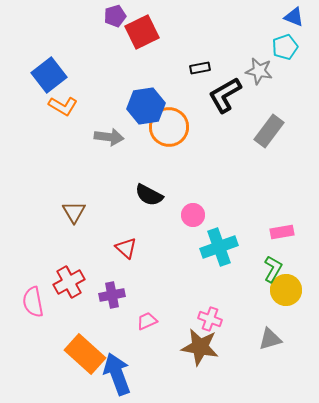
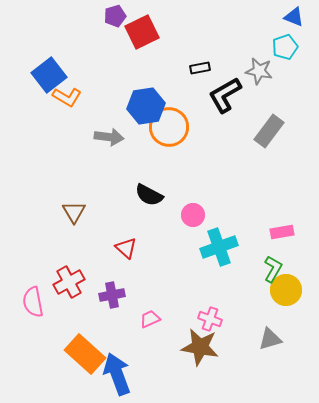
orange L-shape: moved 4 px right, 9 px up
pink trapezoid: moved 3 px right, 2 px up
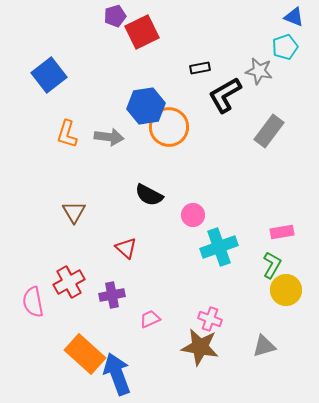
orange L-shape: moved 37 px down; rotated 76 degrees clockwise
green L-shape: moved 1 px left, 4 px up
gray triangle: moved 6 px left, 7 px down
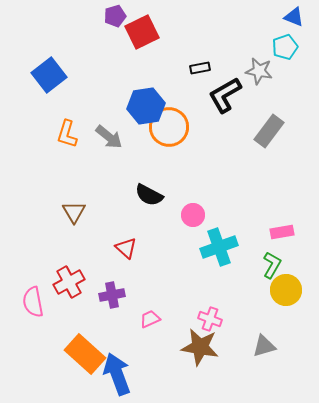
gray arrow: rotated 32 degrees clockwise
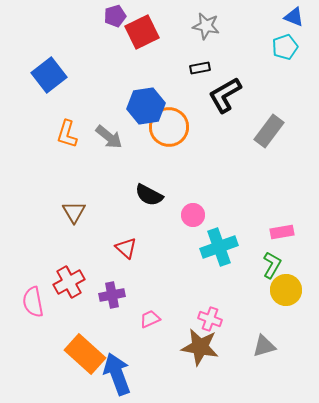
gray star: moved 53 px left, 45 px up
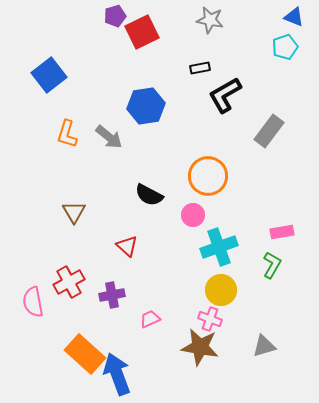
gray star: moved 4 px right, 6 px up
orange circle: moved 39 px right, 49 px down
red triangle: moved 1 px right, 2 px up
yellow circle: moved 65 px left
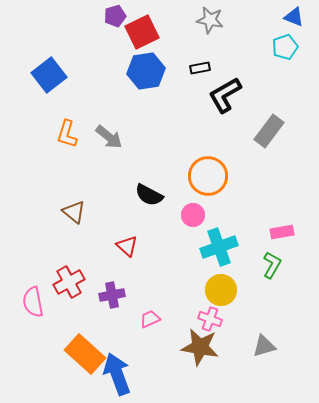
blue hexagon: moved 35 px up
brown triangle: rotated 20 degrees counterclockwise
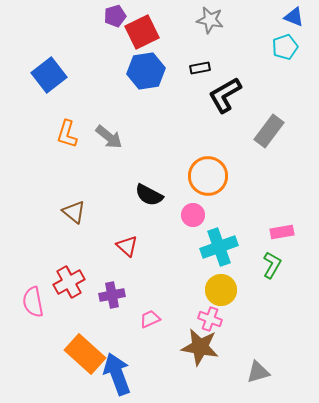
gray triangle: moved 6 px left, 26 px down
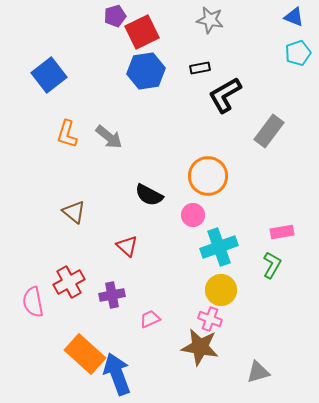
cyan pentagon: moved 13 px right, 6 px down
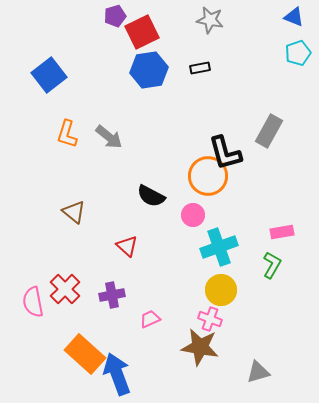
blue hexagon: moved 3 px right, 1 px up
black L-shape: moved 58 px down; rotated 75 degrees counterclockwise
gray rectangle: rotated 8 degrees counterclockwise
black semicircle: moved 2 px right, 1 px down
red cross: moved 4 px left, 7 px down; rotated 16 degrees counterclockwise
